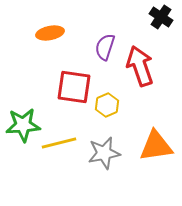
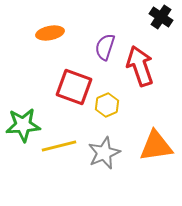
red square: rotated 12 degrees clockwise
yellow line: moved 3 px down
gray star: rotated 12 degrees counterclockwise
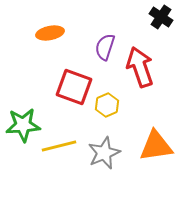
red arrow: moved 1 px down
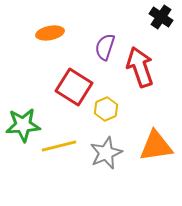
red square: rotated 12 degrees clockwise
yellow hexagon: moved 1 px left, 4 px down
gray star: moved 2 px right
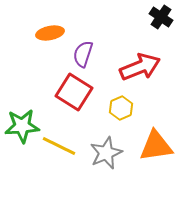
purple semicircle: moved 22 px left, 7 px down
red arrow: rotated 87 degrees clockwise
red square: moved 5 px down
yellow hexagon: moved 15 px right, 1 px up
green star: moved 1 px left, 1 px down
yellow line: rotated 40 degrees clockwise
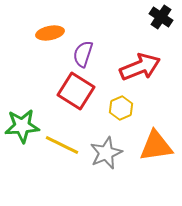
red square: moved 2 px right, 1 px up
yellow line: moved 3 px right, 1 px up
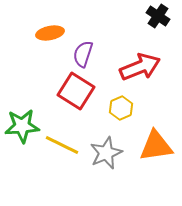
black cross: moved 3 px left, 1 px up
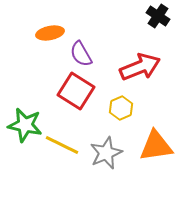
purple semicircle: moved 2 px left; rotated 48 degrees counterclockwise
green star: moved 3 px right, 1 px up; rotated 16 degrees clockwise
